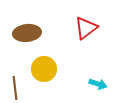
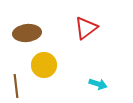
yellow circle: moved 4 px up
brown line: moved 1 px right, 2 px up
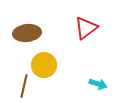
brown line: moved 8 px right; rotated 20 degrees clockwise
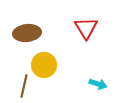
red triangle: rotated 25 degrees counterclockwise
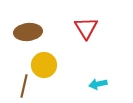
brown ellipse: moved 1 px right, 1 px up
cyan arrow: rotated 150 degrees clockwise
